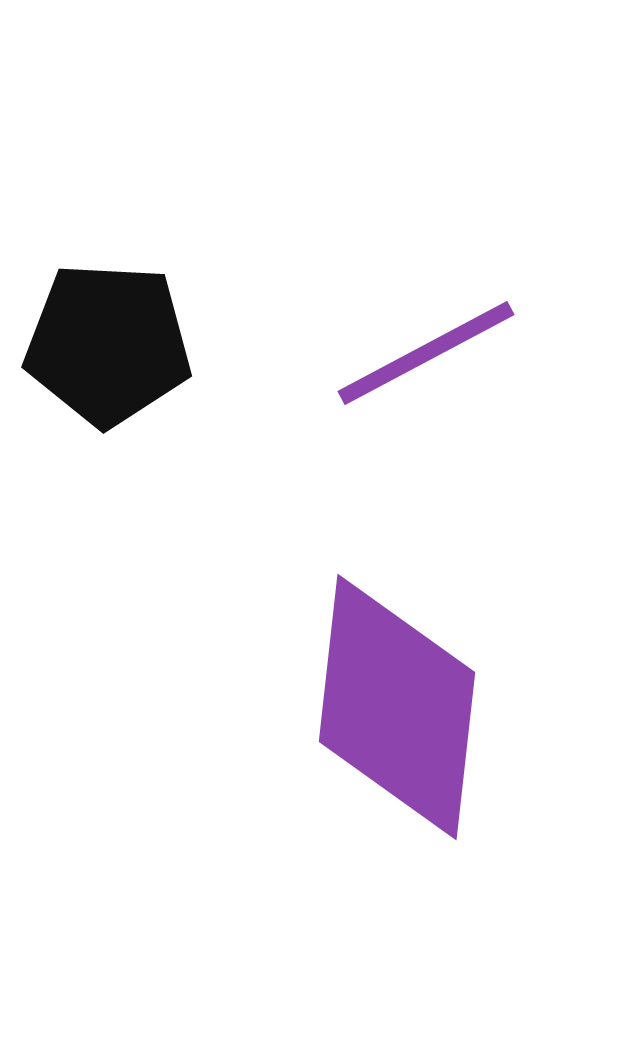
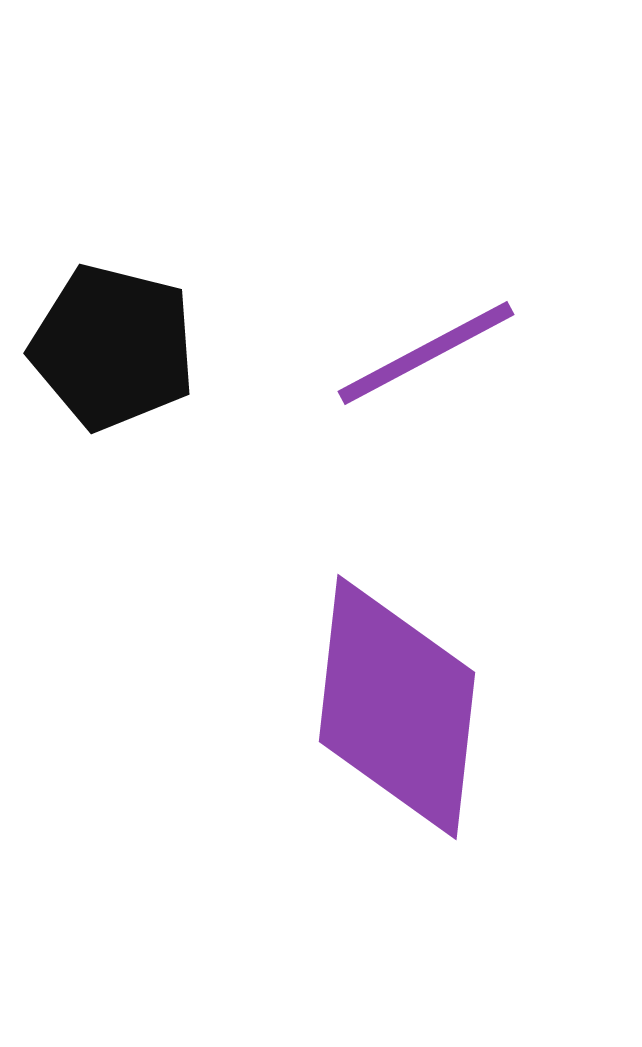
black pentagon: moved 5 px right, 3 px down; rotated 11 degrees clockwise
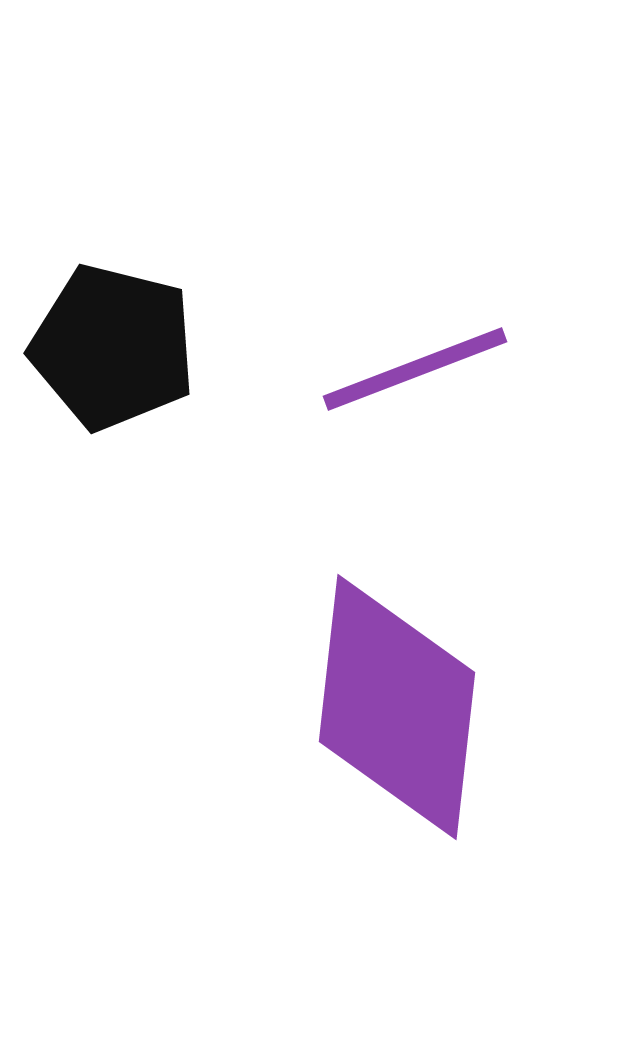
purple line: moved 11 px left, 16 px down; rotated 7 degrees clockwise
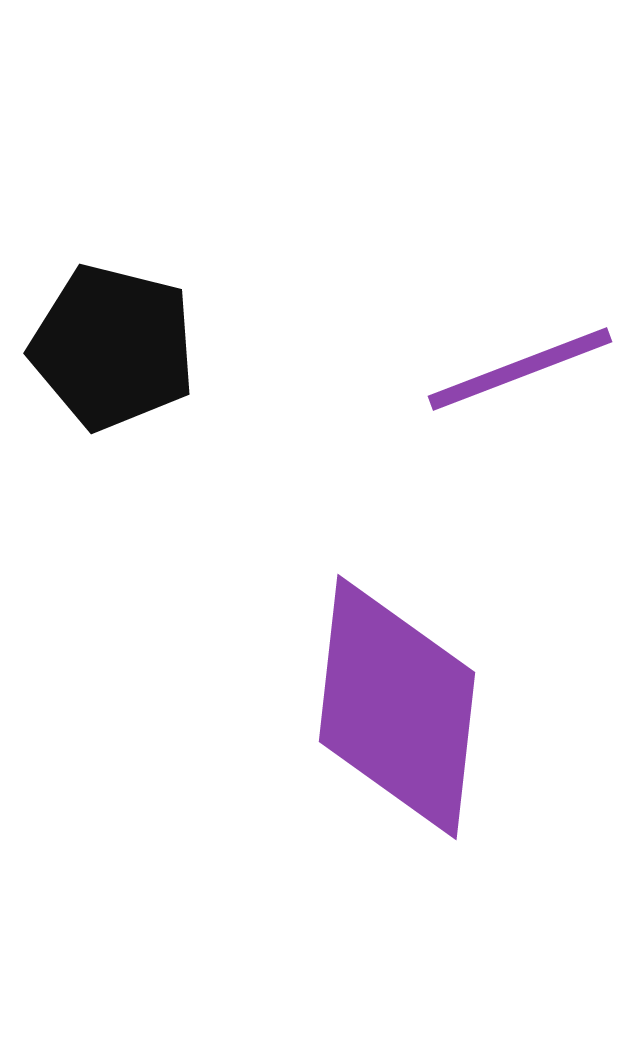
purple line: moved 105 px right
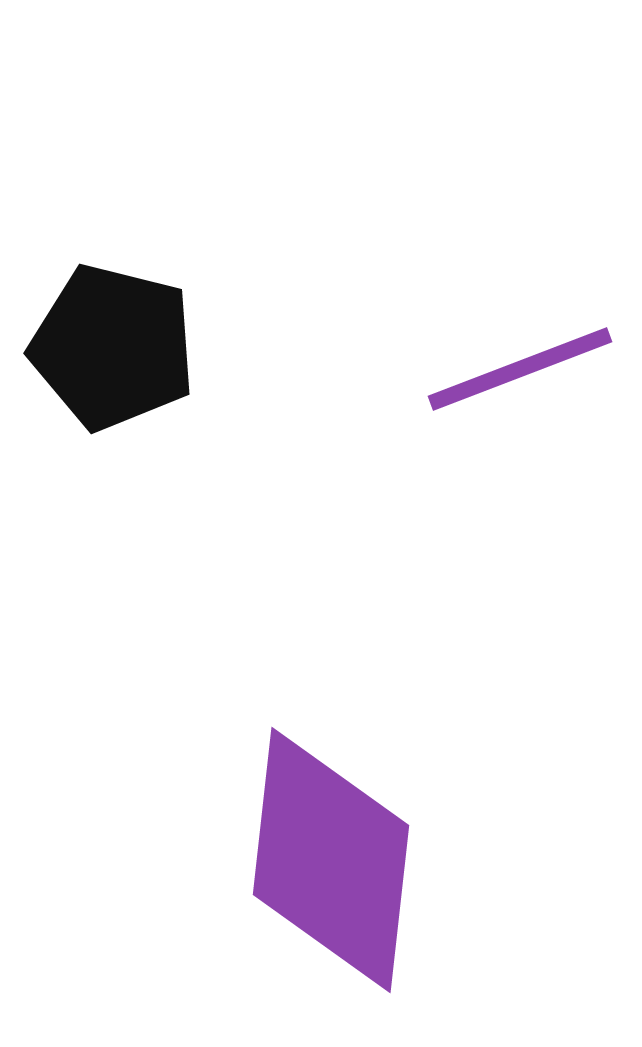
purple diamond: moved 66 px left, 153 px down
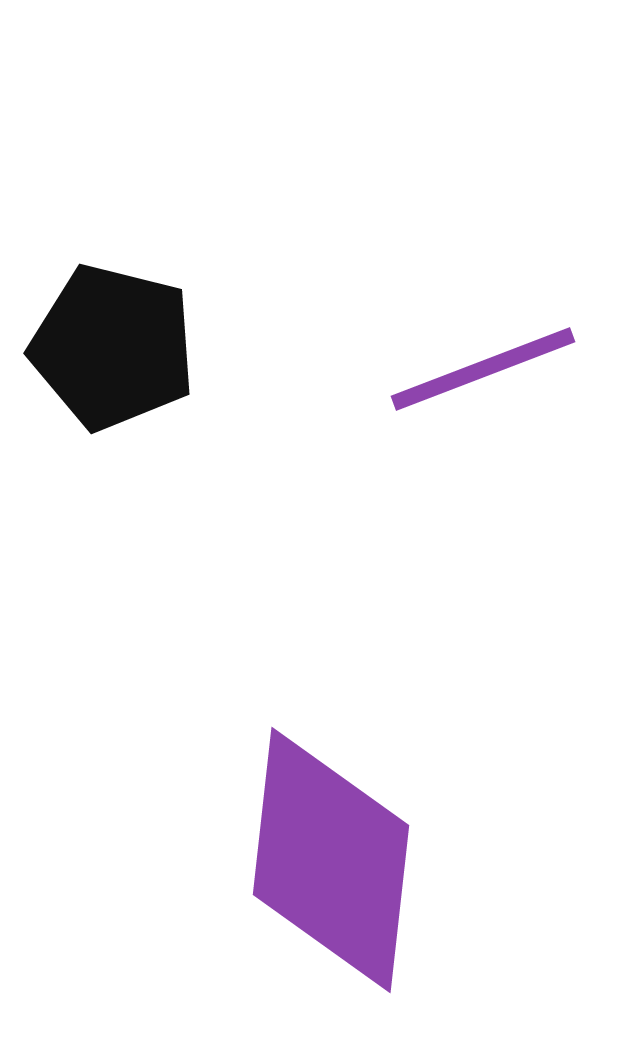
purple line: moved 37 px left
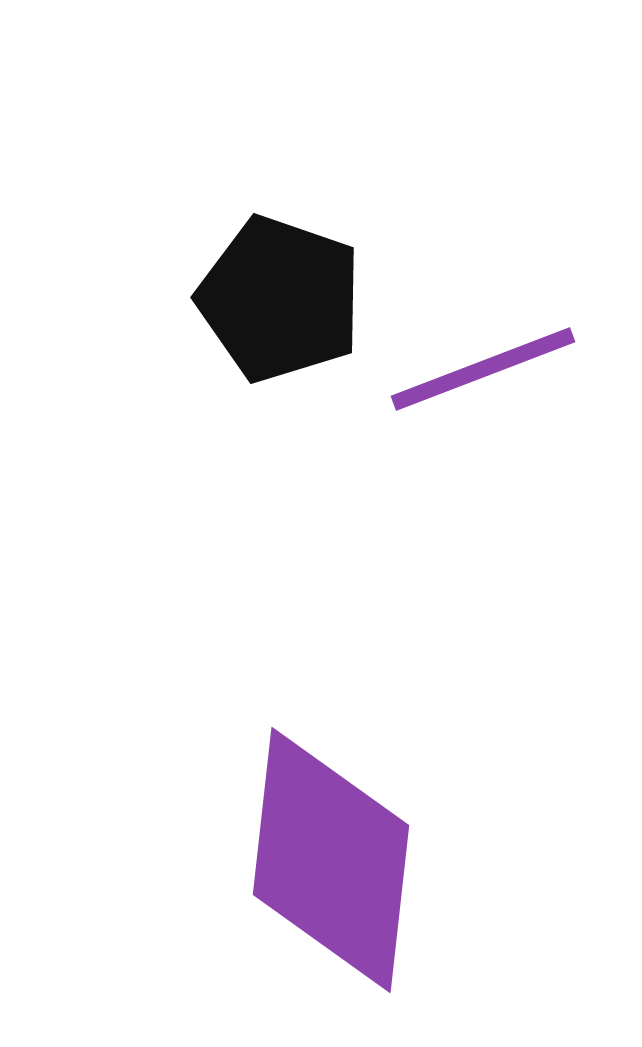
black pentagon: moved 167 px right, 48 px up; rotated 5 degrees clockwise
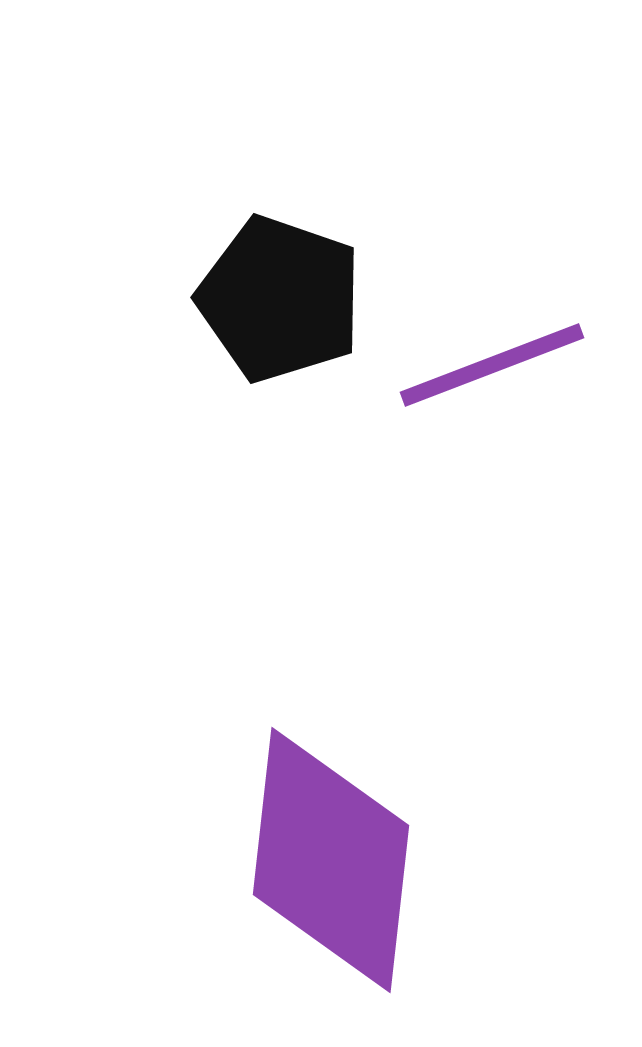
purple line: moved 9 px right, 4 px up
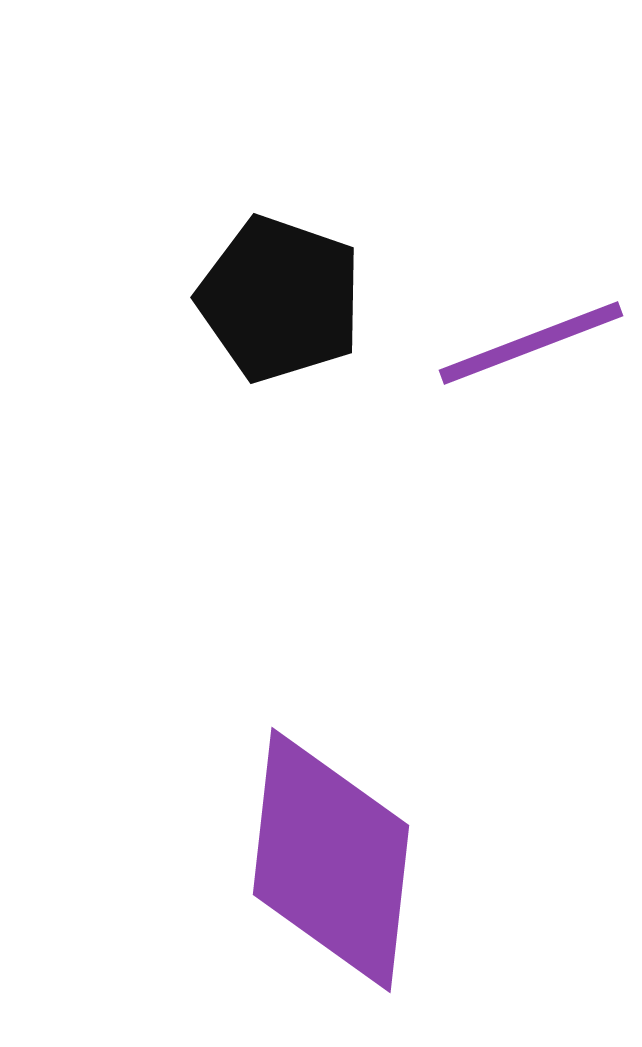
purple line: moved 39 px right, 22 px up
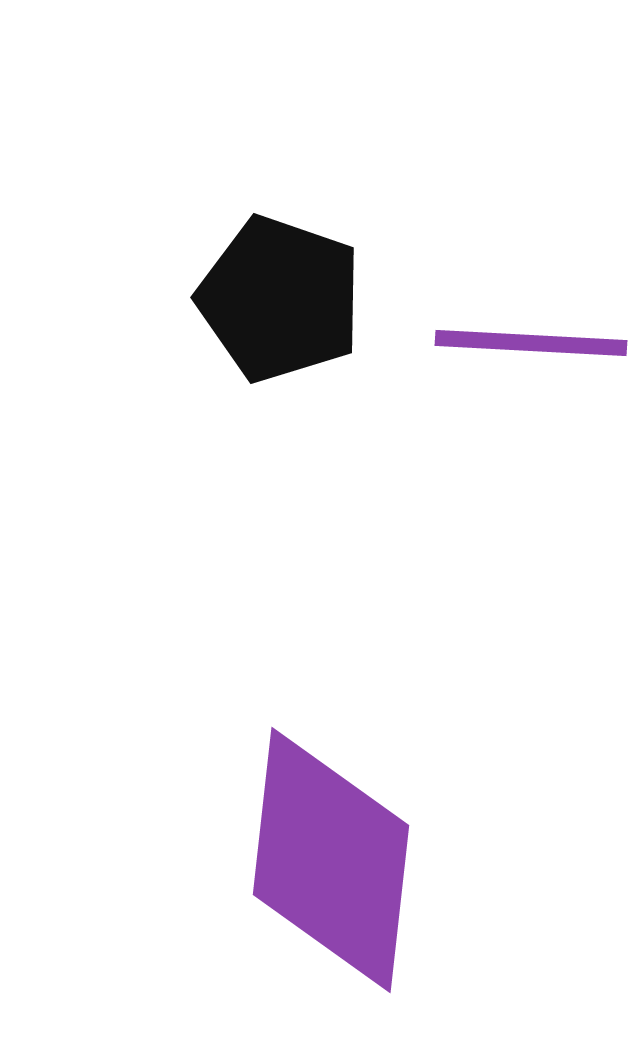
purple line: rotated 24 degrees clockwise
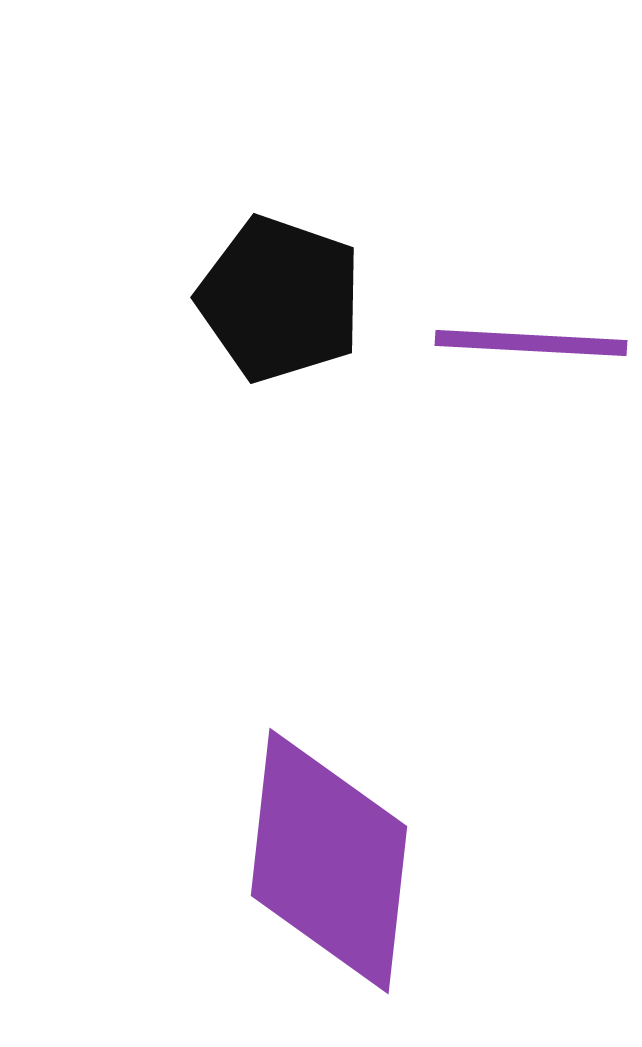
purple diamond: moved 2 px left, 1 px down
